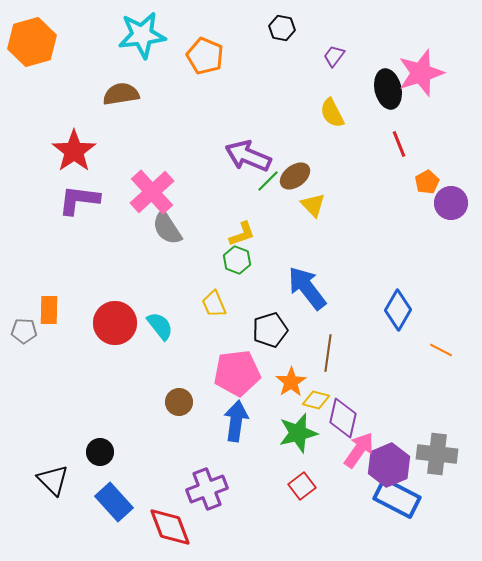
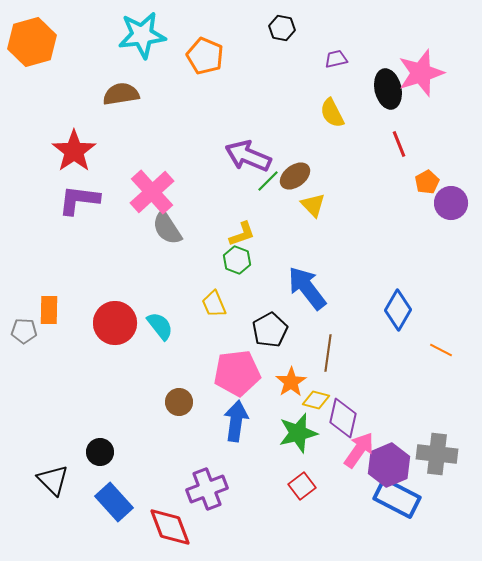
purple trapezoid at (334, 56): moved 2 px right, 3 px down; rotated 40 degrees clockwise
black pentagon at (270, 330): rotated 12 degrees counterclockwise
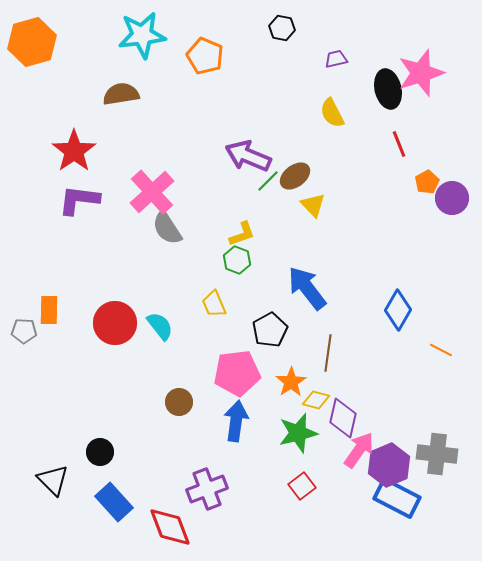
purple circle at (451, 203): moved 1 px right, 5 px up
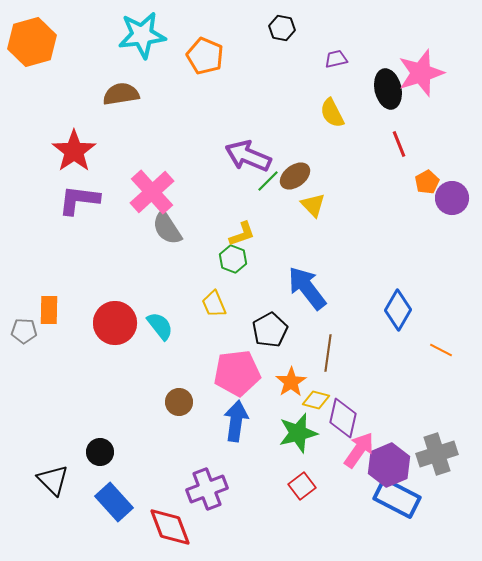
green hexagon at (237, 260): moved 4 px left, 1 px up
gray cross at (437, 454): rotated 24 degrees counterclockwise
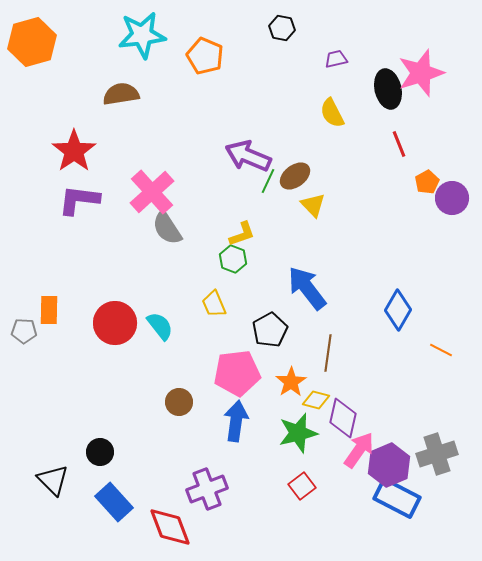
green line at (268, 181): rotated 20 degrees counterclockwise
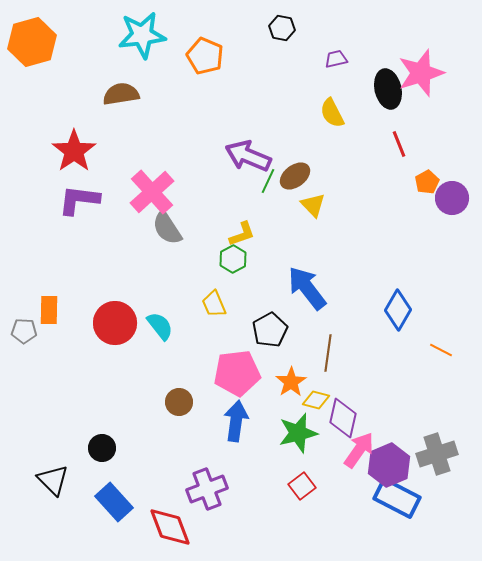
green hexagon at (233, 259): rotated 12 degrees clockwise
black circle at (100, 452): moved 2 px right, 4 px up
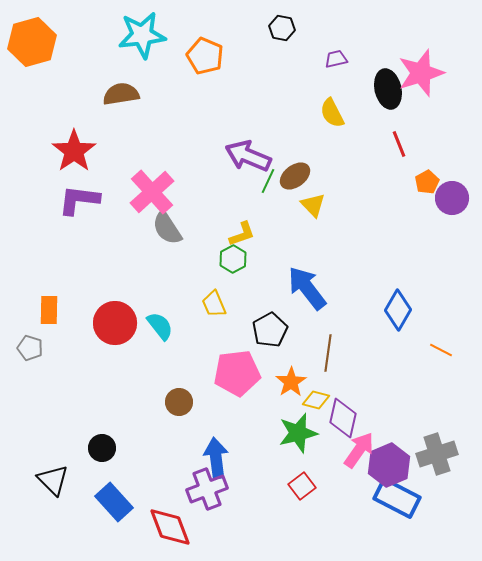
gray pentagon at (24, 331): moved 6 px right, 17 px down; rotated 15 degrees clockwise
blue arrow at (236, 421): moved 20 px left, 37 px down; rotated 15 degrees counterclockwise
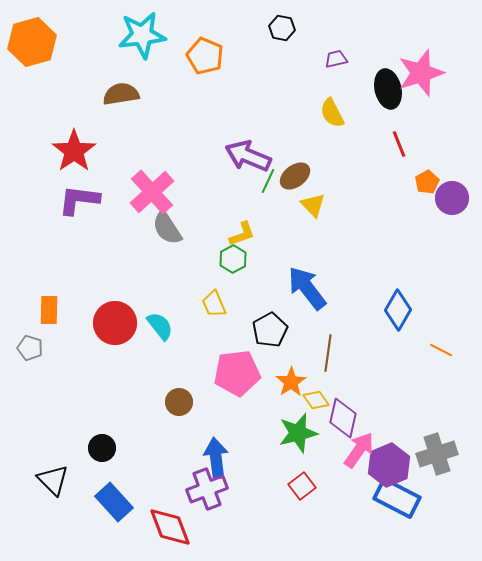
yellow diamond at (316, 400): rotated 40 degrees clockwise
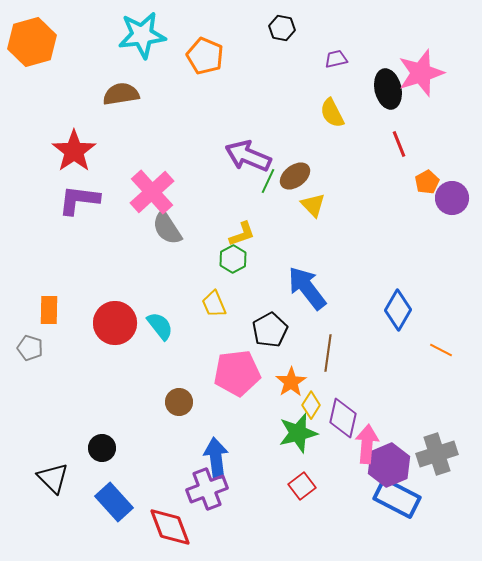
yellow diamond at (316, 400): moved 5 px left, 5 px down; rotated 68 degrees clockwise
pink arrow at (359, 450): moved 8 px right, 6 px up; rotated 30 degrees counterclockwise
black triangle at (53, 480): moved 2 px up
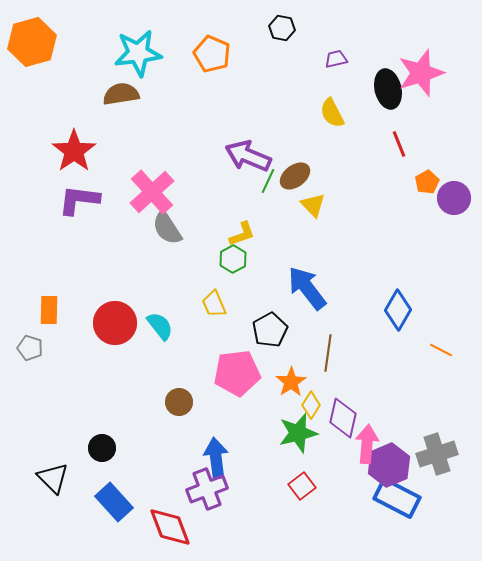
cyan star at (142, 35): moved 4 px left, 18 px down
orange pentagon at (205, 56): moved 7 px right, 2 px up
purple circle at (452, 198): moved 2 px right
